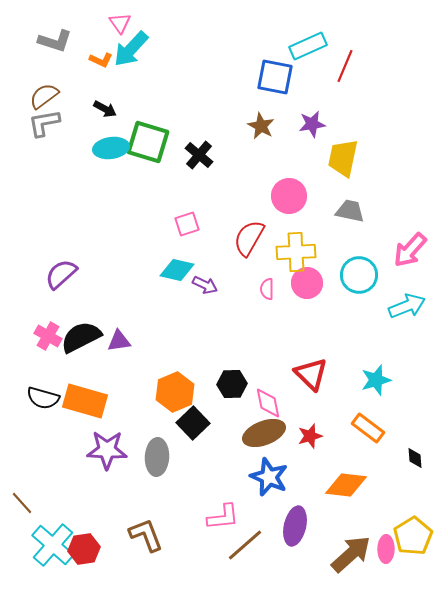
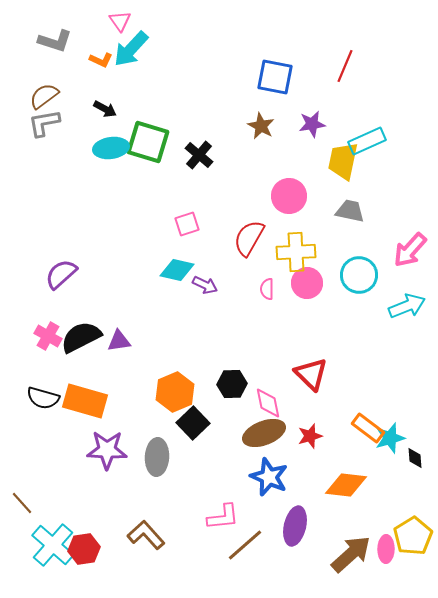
pink triangle at (120, 23): moved 2 px up
cyan rectangle at (308, 46): moved 59 px right, 95 px down
yellow trapezoid at (343, 158): moved 3 px down
cyan star at (376, 380): moved 14 px right, 58 px down
brown L-shape at (146, 535): rotated 21 degrees counterclockwise
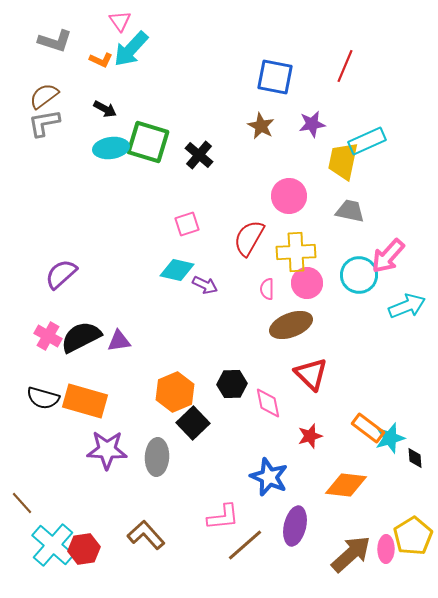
pink arrow at (410, 250): moved 22 px left, 6 px down
brown ellipse at (264, 433): moved 27 px right, 108 px up
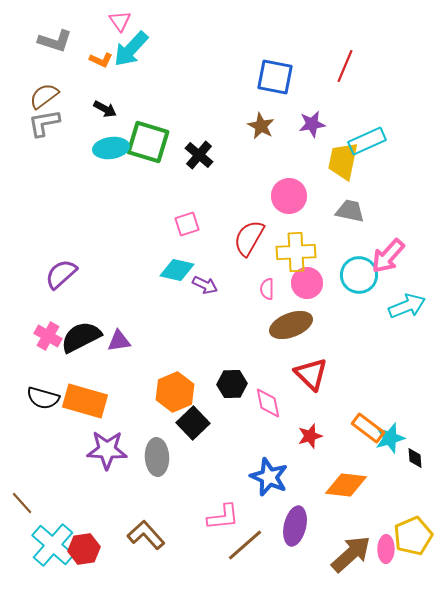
gray ellipse at (157, 457): rotated 6 degrees counterclockwise
yellow pentagon at (413, 536): rotated 9 degrees clockwise
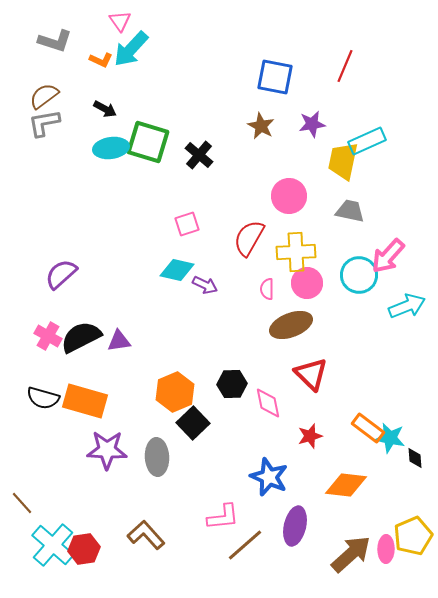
cyan star at (390, 438): rotated 28 degrees clockwise
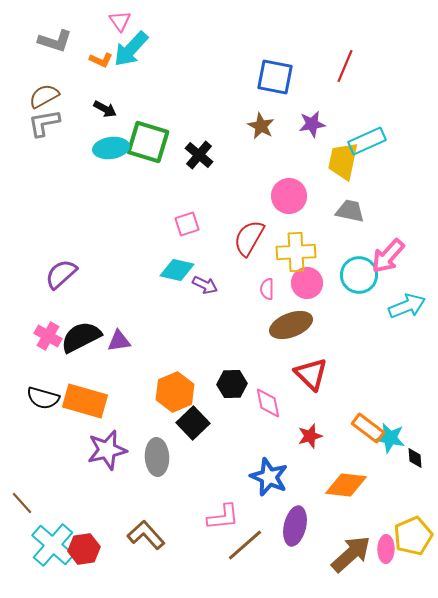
brown semicircle at (44, 96): rotated 8 degrees clockwise
purple star at (107, 450): rotated 15 degrees counterclockwise
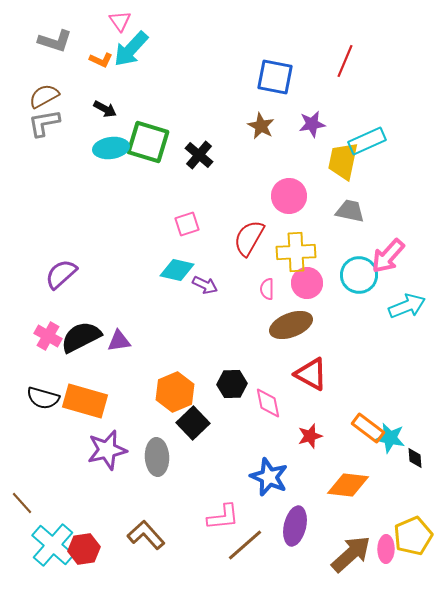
red line at (345, 66): moved 5 px up
red triangle at (311, 374): rotated 15 degrees counterclockwise
orange diamond at (346, 485): moved 2 px right
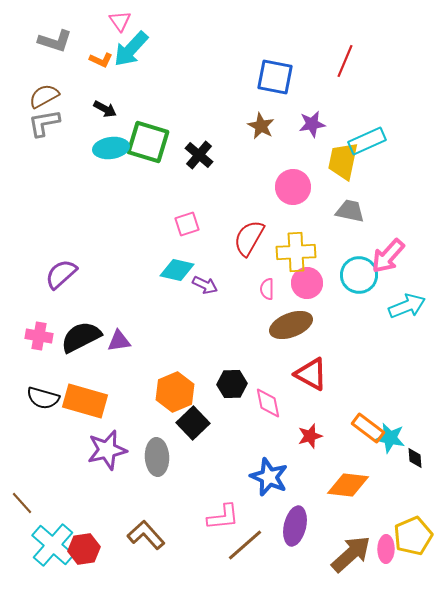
pink circle at (289, 196): moved 4 px right, 9 px up
pink cross at (48, 336): moved 9 px left; rotated 20 degrees counterclockwise
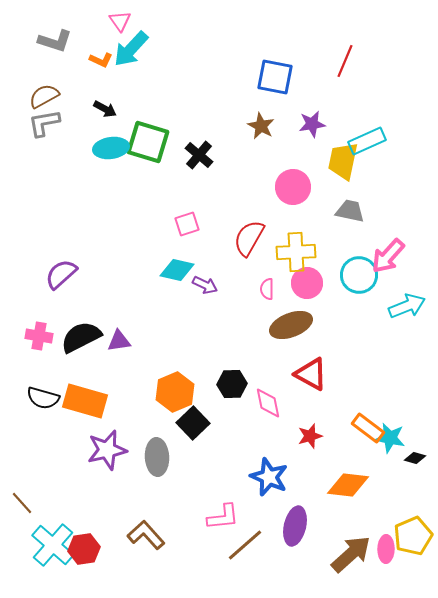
black diamond at (415, 458): rotated 70 degrees counterclockwise
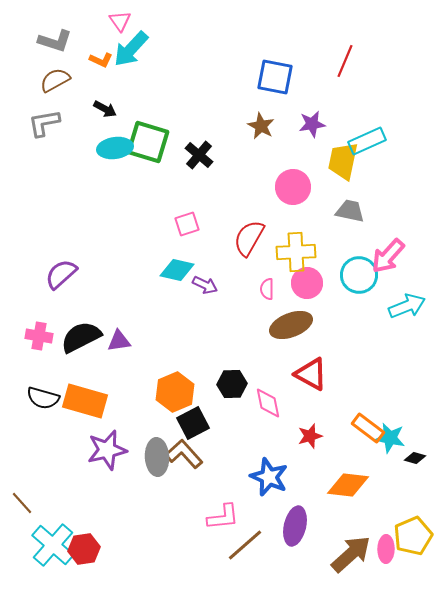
brown semicircle at (44, 96): moved 11 px right, 16 px up
cyan ellipse at (111, 148): moved 4 px right
black square at (193, 423): rotated 16 degrees clockwise
brown L-shape at (146, 535): moved 38 px right, 81 px up
